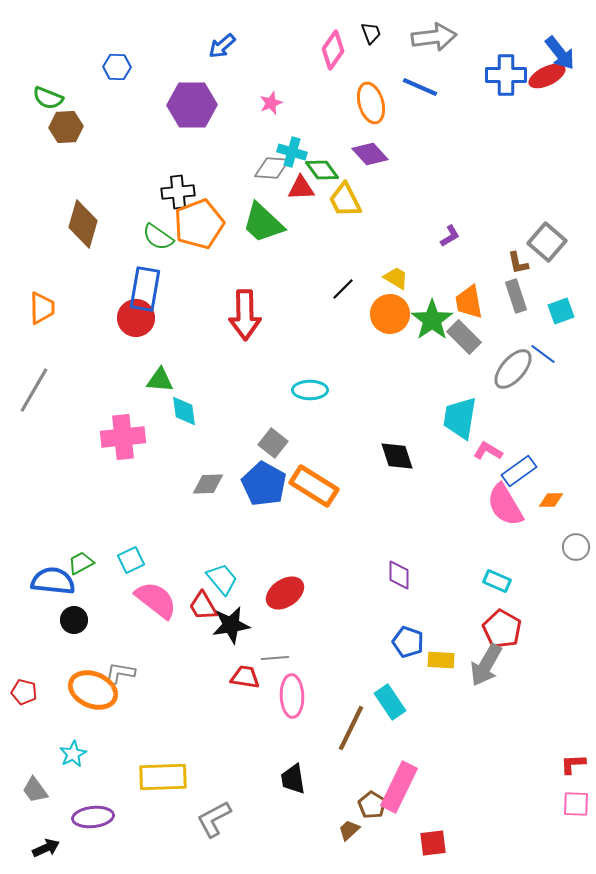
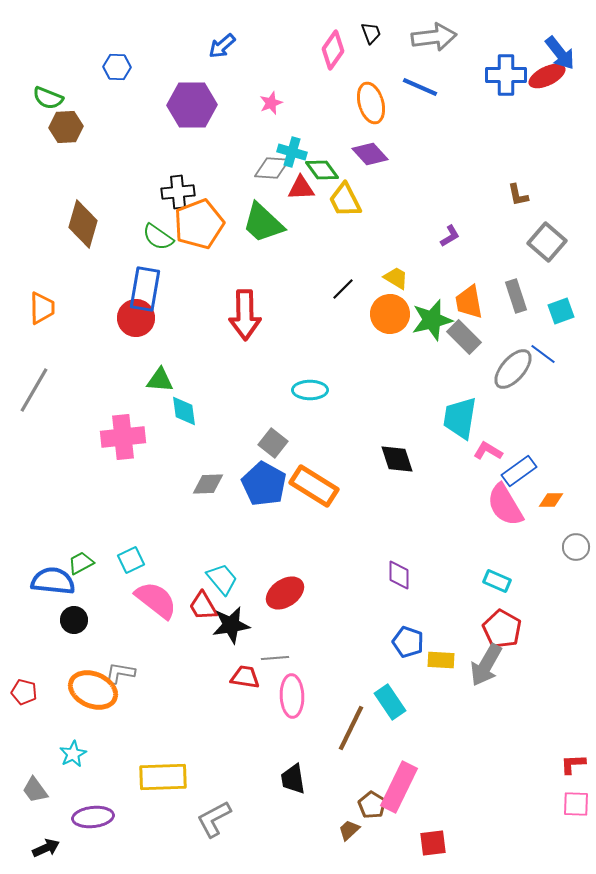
brown L-shape at (518, 263): moved 68 px up
green star at (432, 320): rotated 21 degrees clockwise
black diamond at (397, 456): moved 3 px down
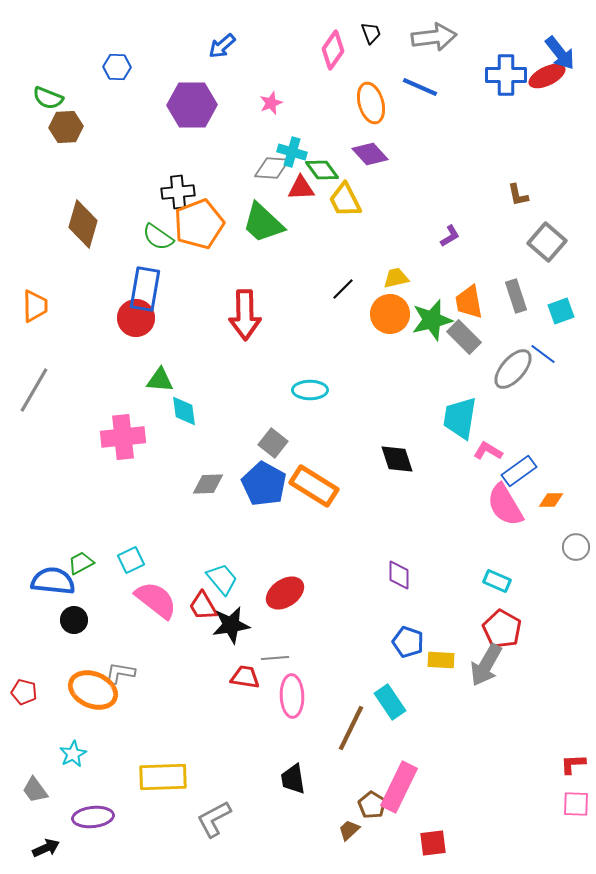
yellow trapezoid at (396, 278): rotated 44 degrees counterclockwise
orange trapezoid at (42, 308): moved 7 px left, 2 px up
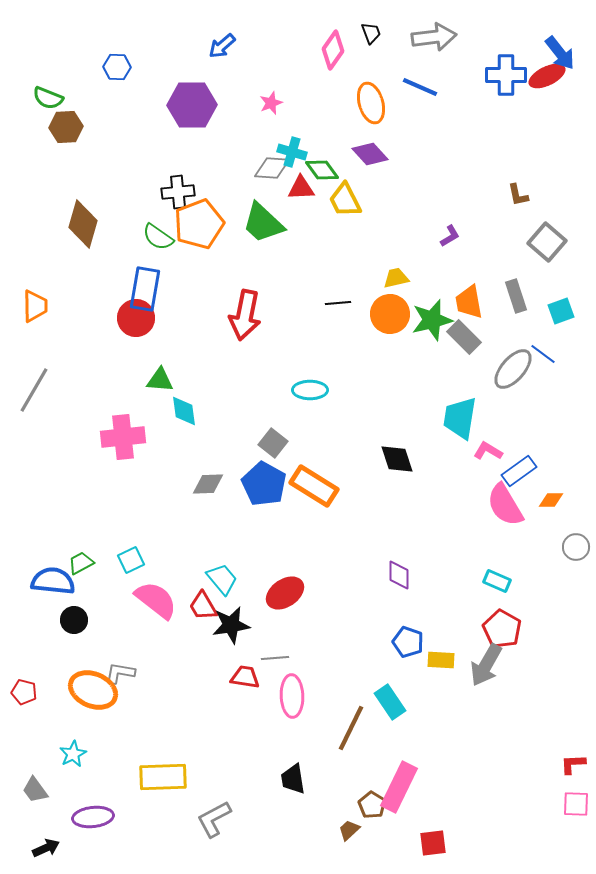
black line at (343, 289): moved 5 px left, 14 px down; rotated 40 degrees clockwise
red arrow at (245, 315): rotated 12 degrees clockwise
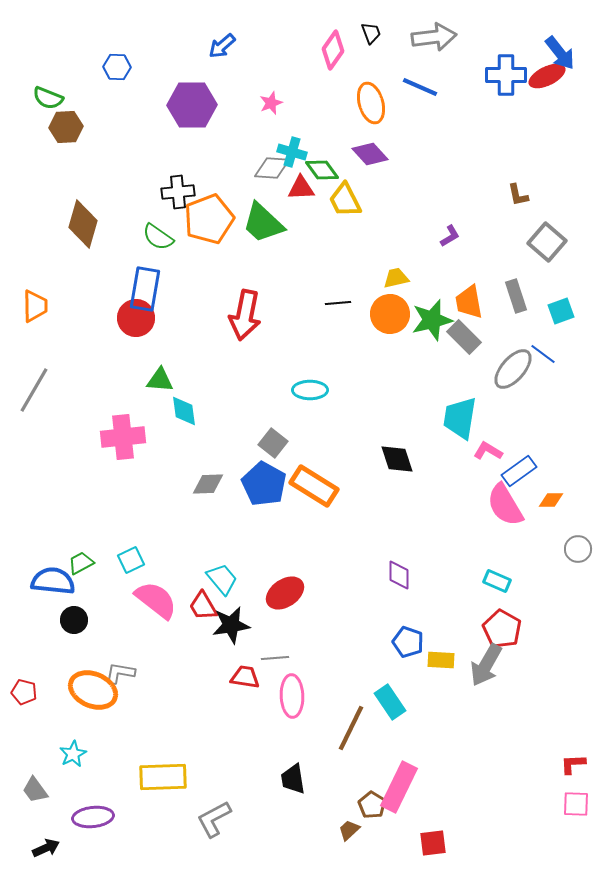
orange pentagon at (199, 224): moved 10 px right, 5 px up
gray circle at (576, 547): moved 2 px right, 2 px down
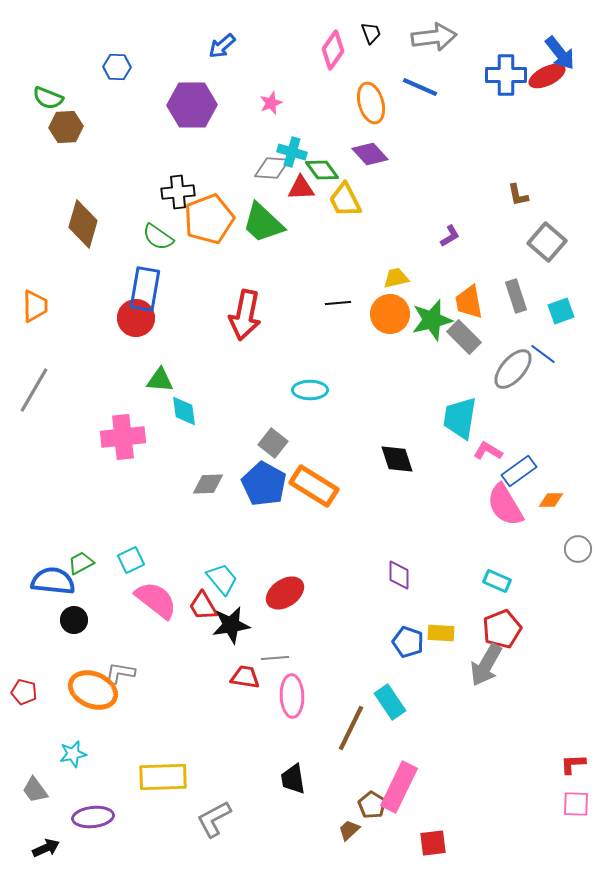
red pentagon at (502, 629): rotated 21 degrees clockwise
yellow rectangle at (441, 660): moved 27 px up
cyan star at (73, 754): rotated 16 degrees clockwise
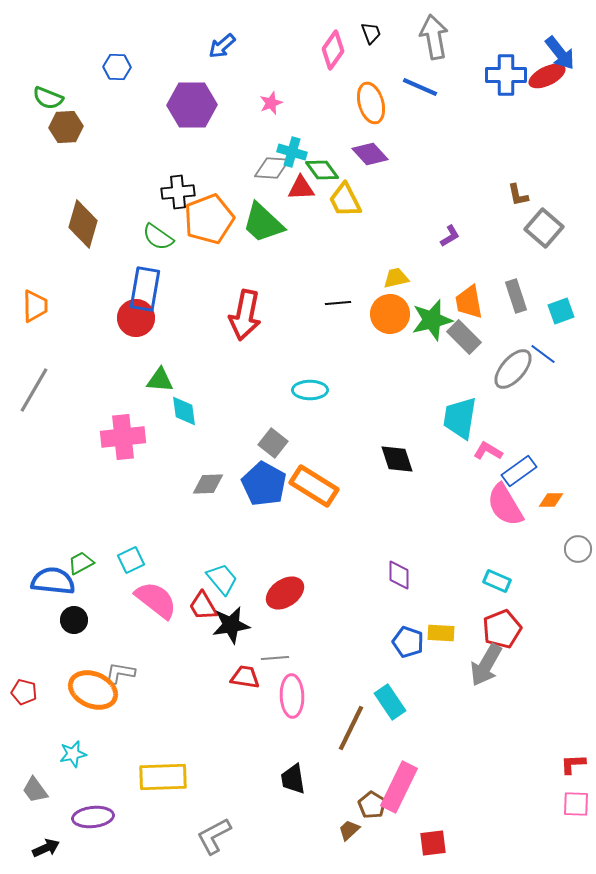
gray arrow at (434, 37): rotated 93 degrees counterclockwise
gray square at (547, 242): moved 3 px left, 14 px up
gray L-shape at (214, 819): moved 17 px down
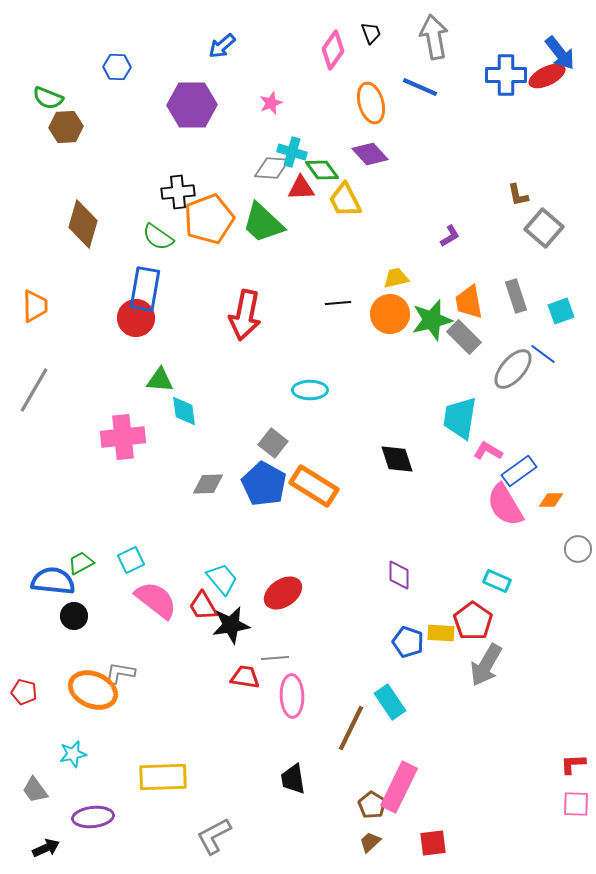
red ellipse at (285, 593): moved 2 px left
black circle at (74, 620): moved 4 px up
red pentagon at (502, 629): moved 29 px left, 8 px up; rotated 15 degrees counterclockwise
brown trapezoid at (349, 830): moved 21 px right, 12 px down
